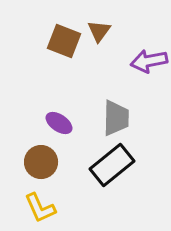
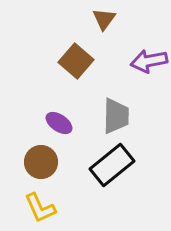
brown triangle: moved 5 px right, 12 px up
brown square: moved 12 px right, 20 px down; rotated 20 degrees clockwise
gray trapezoid: moved 2 px up
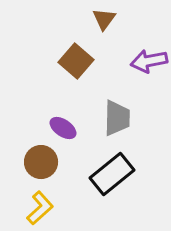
gray trapezoid: moved 1 px right, 2 px down
purple ellipse: moved 4 px right, 5 px down
black rectangle: moved 9 px down
yellow L-shape: rotated 108 degrees counterclockwise
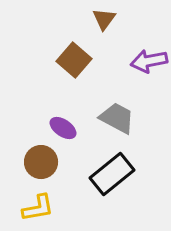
brown square: moved 2 px left, 1 px up
gray trapezoid: rotated 63 degrees counterclockwise
yellow L-shape: moved 2 px left; rotated 32 degrees clockwise
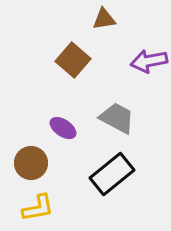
brown triangle: rotated 45 degrees clockwise
brown square: moved 1 px left
brown circle: moved 10 px left, 1 px down
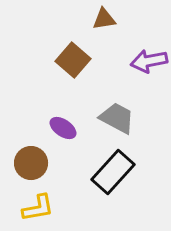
black rectangle: moved 1 px right, 2 px up; rotated 9 degrees counterclockwise
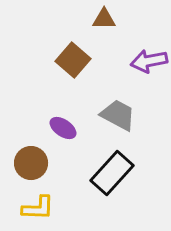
brown triangle: rotated 10 degrees clockwise
gray trapezoid: moved 1 px right, 3 px up
black rectangle: moved 1 px left, 1 px down
yellow L-shape: rotated 12 degrees clockwise
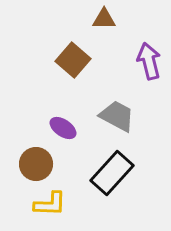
purple arrow: rotated 87 degrees clockwise
gray trapezoid: moved 1 px left, 1 px down
brown circle: moved 5 px right, 1 px down
yellow L-shape: moved 12 px right, 4 px up
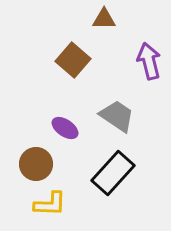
gray trapezoid: rotated 6 degrees clockwise
purple ellipse: moved 2 px right
black rectangle: moved 1 px right
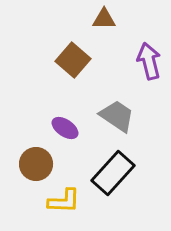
yellow L-shape: moved 14 px right, 3 px up
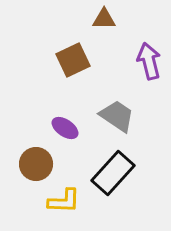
brown square: rotated 24 degrees clockwise
